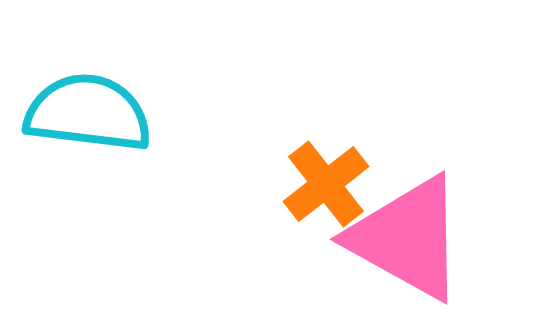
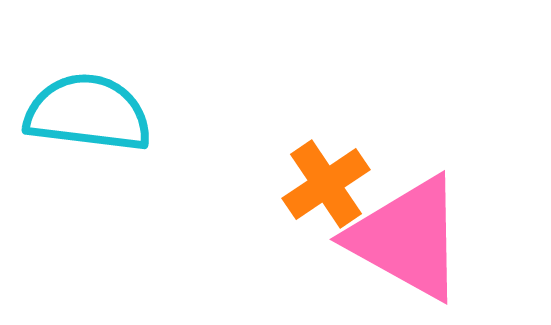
orange cross: rotated 4 degrees clockwise
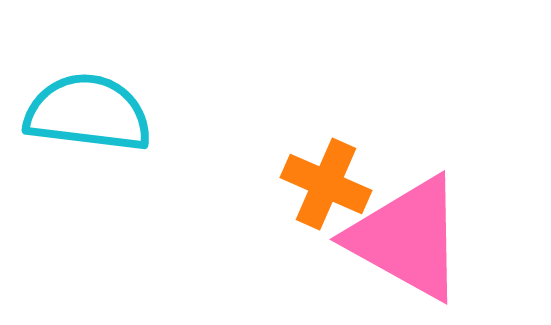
orange cross: rotated 32 degrees counterclockwise
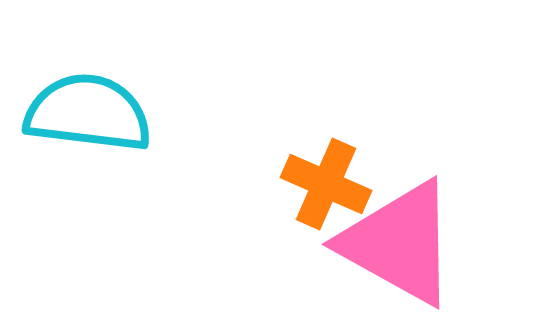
pink triangle: moved 8 px left, 5 px down
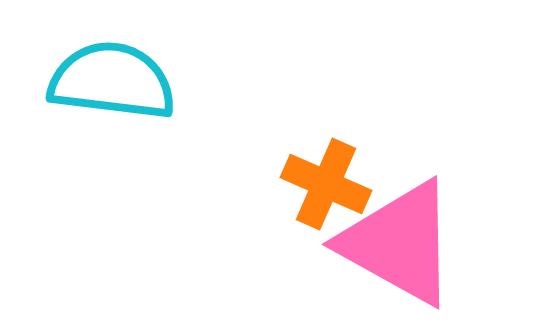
cyan semicircle: moved 24 px right, 32 px up
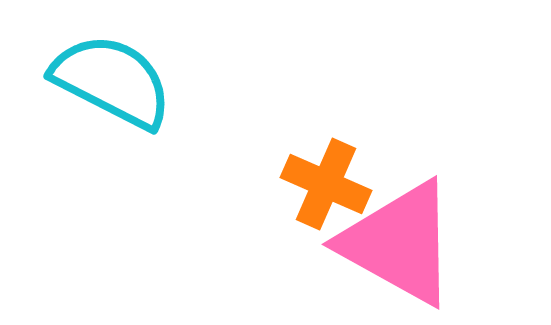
cyan semicircle: rotated 20 degrees clockwise
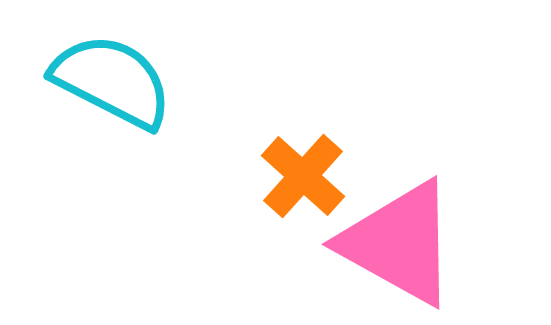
orange cross: moved 23 px left, 8 px up; rotated 18 degrees clockwise
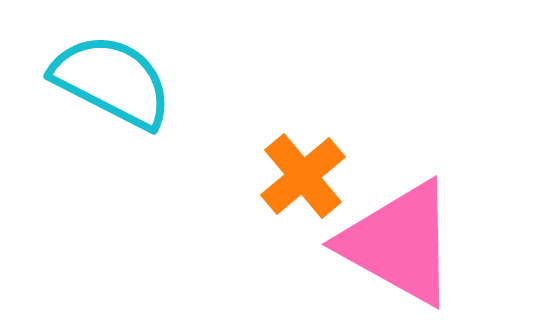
orange cross: rotated 8 degrees clockwise
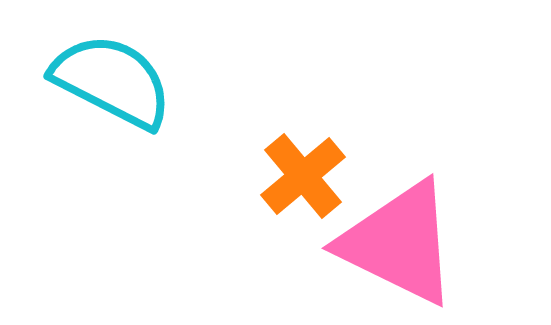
pink triangle: rotated 3 degrees counterclockwise
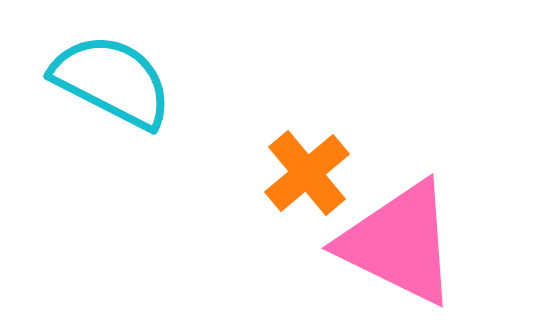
orange cross: moved 4 px right, 3 px up
